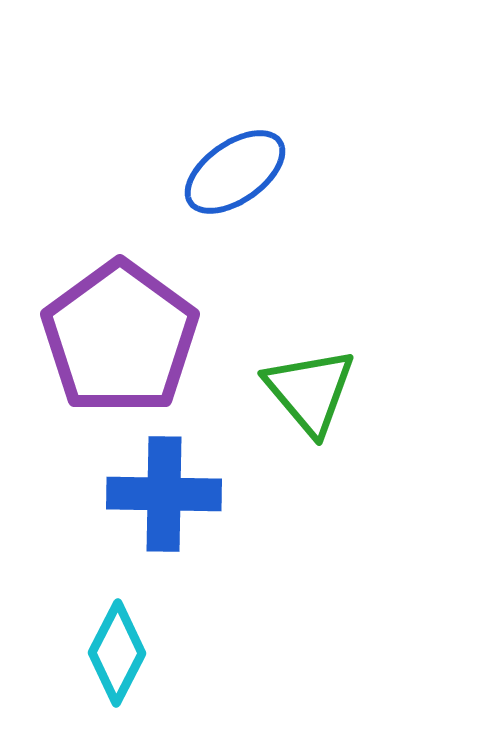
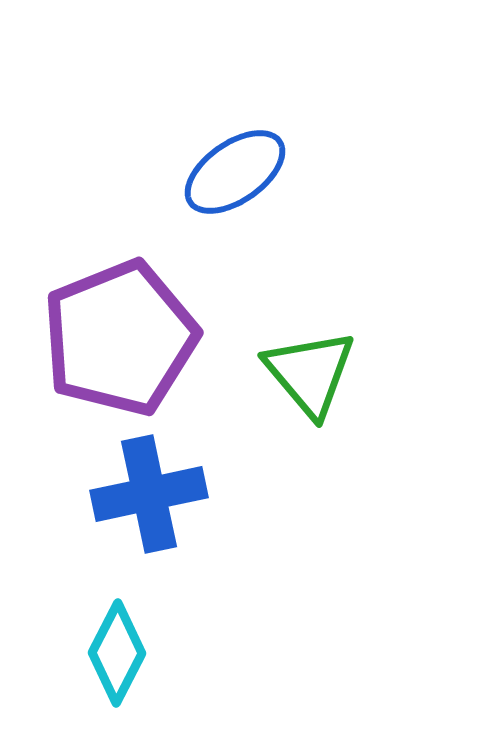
purple pentagon: rotated 14 degrees clockwise
green triangle: moved 18 px up
blue cross: moved 15 px left; rotated 13 degrees counterclockwise
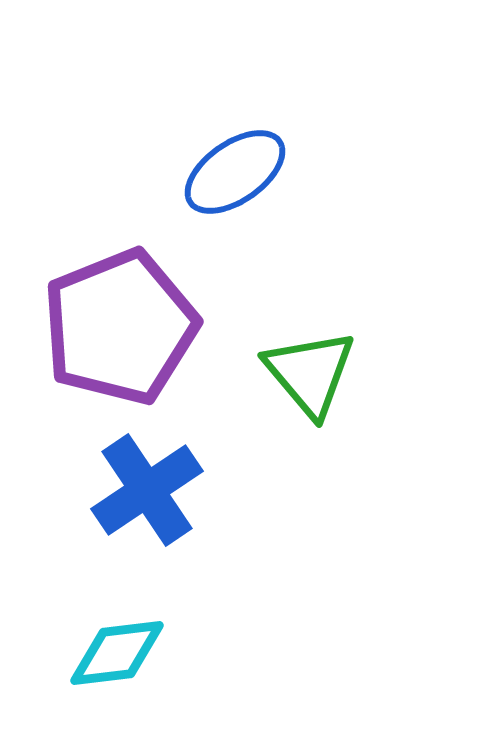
purple pentagon: moved 11 px up
blue cross: moved 2 px left, 4 px up; rotated 22 degrees counterclockwise
cyan diamond: rotated 56 degrees clockwise
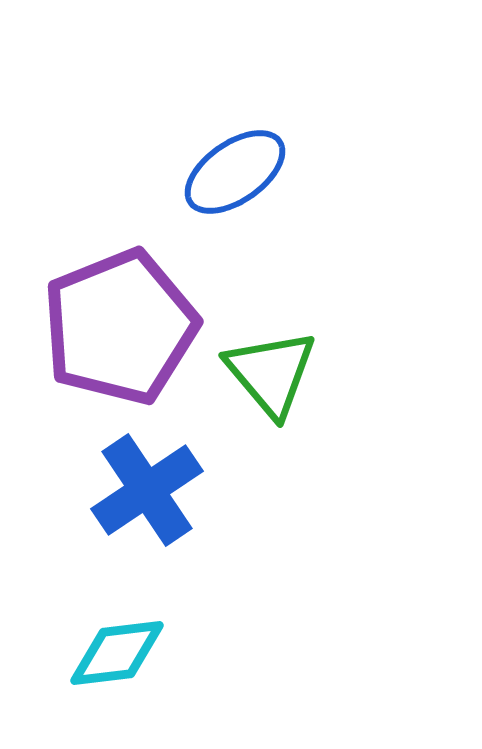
green triangle: moved 39 px left
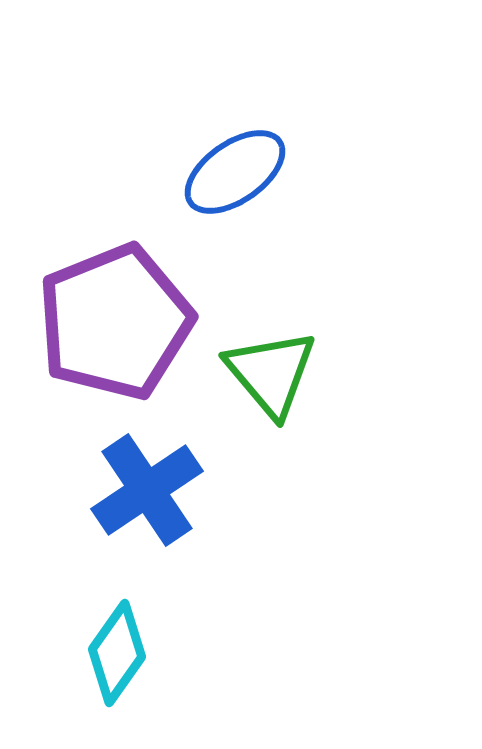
purple pentagon: moved 5 px left, 5 px up
cyan diamond: rotated 48 degrees counterclockwise
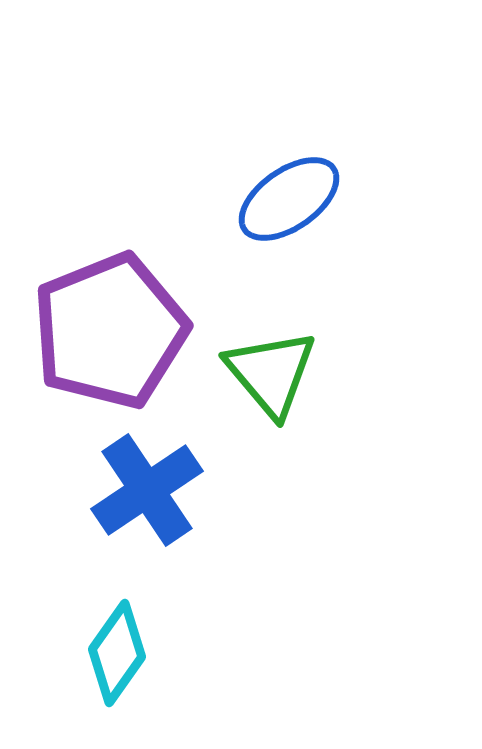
blue ellipse: moved 54 px right, 27 px down
purple pentagon: moved 5 px left, 9 px down
